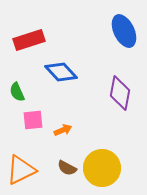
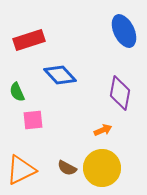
blue diamond: moved 1 px left, 3 px down
orange arrow: moved 40 px right
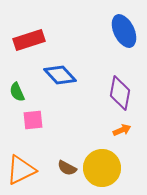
orange arrow: moved 19 px right
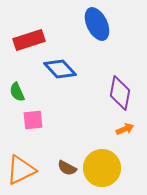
blue ellipse: moved 27 px left, 7 px up
blue diamond: moved 6 px up
orange arrow: moved 3 px right, 1 px up
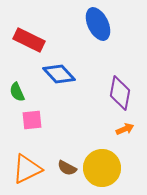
blue ellipse: moved 1 px right
red rectangle: rotated 44 degrees clockwise
blue diamond: moved 1 px left, 5 px down
pink square: moved 1 px left
orange triangle: moved 6 px right, 1 px up
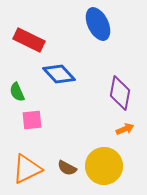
yellow circle: moved 2 px right, 2 px up
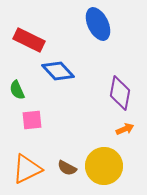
blue diamond: moved 1 px left, 3 px up
green semicircle: moved 2 px up
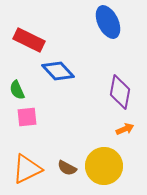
blue ellipse: moved 10 px right, 2 px up
purple diamond: moved 1 px up
pink square: moved 5 px left, 3 px up
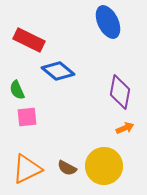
blue diamond: rotated 8 degrees counterclockwise
orange arrow: moved 1 px up
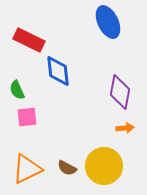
blue diamond: rotated 44 degrees clockwise
orange arrow: rotated 18 degrees clockwise
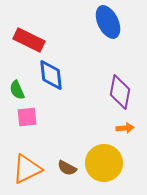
blue diamond: moved 7 px left, 4 px down
yellow circle: moved 3 px up
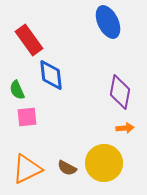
red rectangle: rotated 28 degrees clockwise
